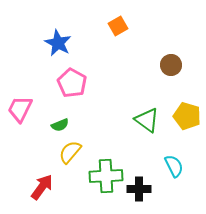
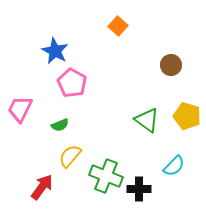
orange square: rotated 18 degrees counterclockwise
blue star: moved 3 px left, 8 px down
yellow semicircle: moved 4 px down
cyan semicircle: rotated 70 degrees clockwise
green cross: rotated 24 degrees clockwise
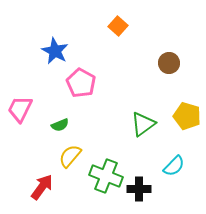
brown circle: moved 2 px left, 2 px up
pink pentagon: moved 9 px right
green triangle: moved 4 px left, 4 px down; rotated 48 degrees clockwise
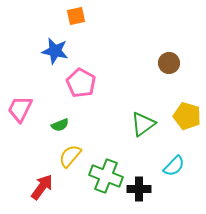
orange square: moved 42 px left, 10 px up; rotated 36 degrees clockwise
blue star: rotated 16 degrees counterclockwise
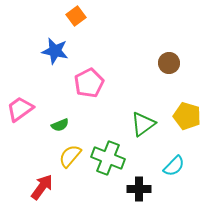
orange square: rotated 24 degrees counterclockwise
pink pentagon: moved 8 px right; rotated 16 degrees clockwise
pink trapezoid: rotated 28 degrees clockwise
green cross: moved 2 px right, 18 px up
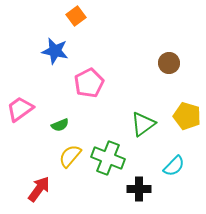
red arrow: moved 3 px left, 2 px down
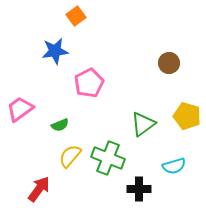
blue star: rotated 20 degrees counterclockwise
cyan semicircle: rotated 30 degrees clockwise
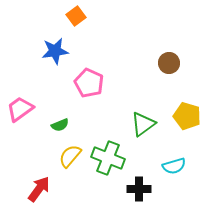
pink pentagon: rotated 20 degrees counterclockwise
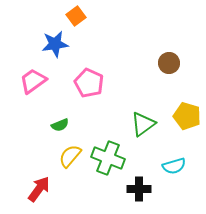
blue star: moved 7 px up
pink trapezoid: moved 13 px right, 28 px up
